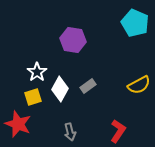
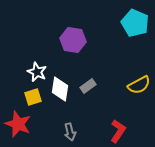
white star: rotated 12 degrees counterclockwise
white diamond: rotated 20 degrees counterclockwise
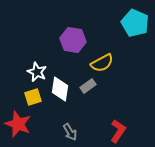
yellow semicircle: moved 37 px left, 22 px up
gray arrow: rotated 18 degrees counterclockwise
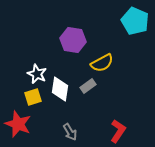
cyan pentagon: moved 2 px up
white star: moved 2 px down
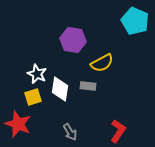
gray rectangle: rotated 42 degrees clockwise
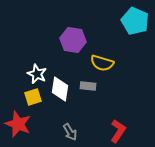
yellow semicircle: rotated 45 degrees clockwise
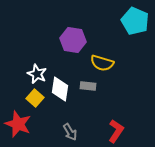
yellow square: moved 2 px right, 1 px down; rotated 30 degrees counterclockwise
red L-shape: moved 2 px left
